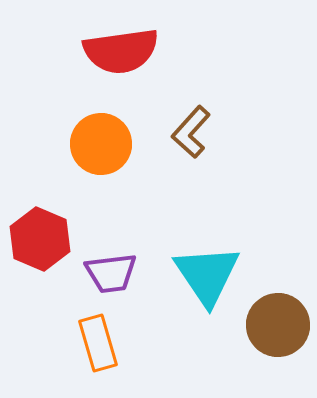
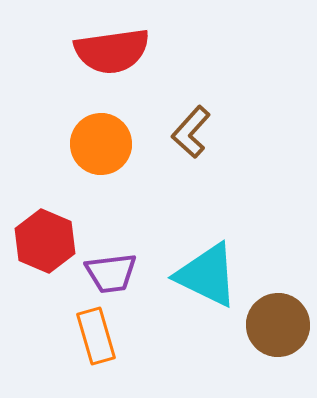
red semicircle: moved 9 px left
red hexagon: moved 5 px right, 2 px down
cyan triangle: rotated 30 degrees counterclockwise
orange rectangle: moved 2 px left, 7 px up
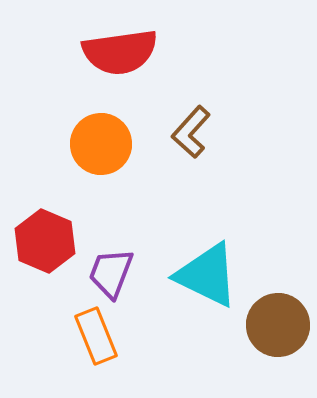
red semicircle: moved 8 px right, 1 px down
purple trapezoid: rotated 118 degrees clockwise
orange rectangle: rotated 6 degrees counterclockwise
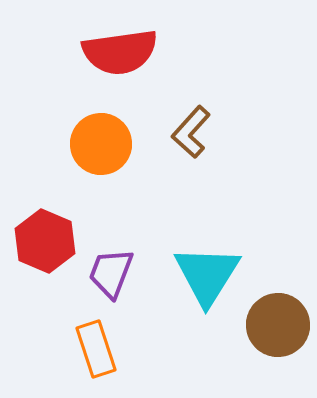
cyan triangle: rotated 36 degrees clockwise
orange rectangle: moved 13 px down; rotated 4 degrees clockwise
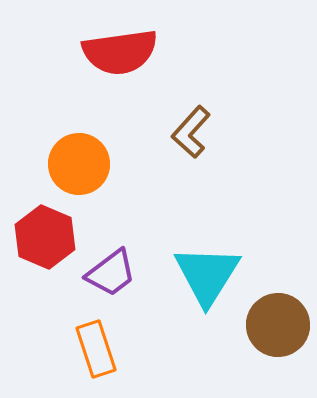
orange circle: moved 22 px left, 20 px down
red hexagon: moved 4 px up
purple trapezoid: rotated 148 degrees counterclockwise
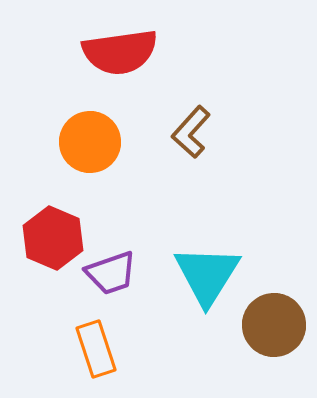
orange circle: moved 11 px right, 22 px up
red hexagon: moved 8 px right, 1 px down
purple trapezoid: rotated 18 degrees clockwise
brown circle: moved 4 px left
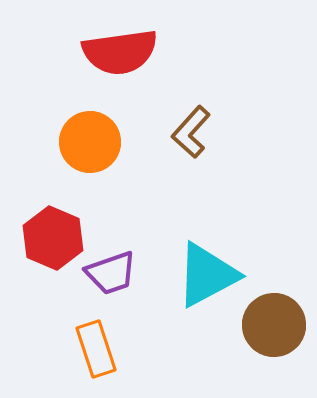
cyan triangle: rotated 30 degrees clockwise
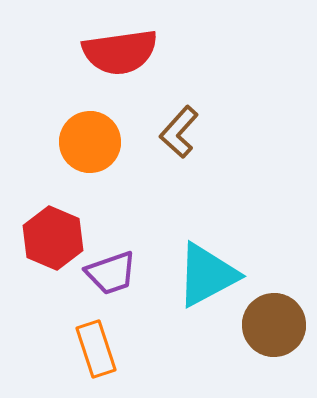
brown L-shape: moved 12 px left
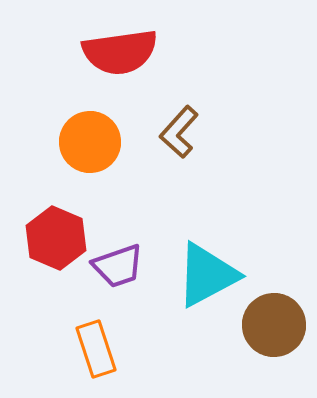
red hexagon: moved 3 px right
purple trapezoid: moved 7 px right, 7 px up
